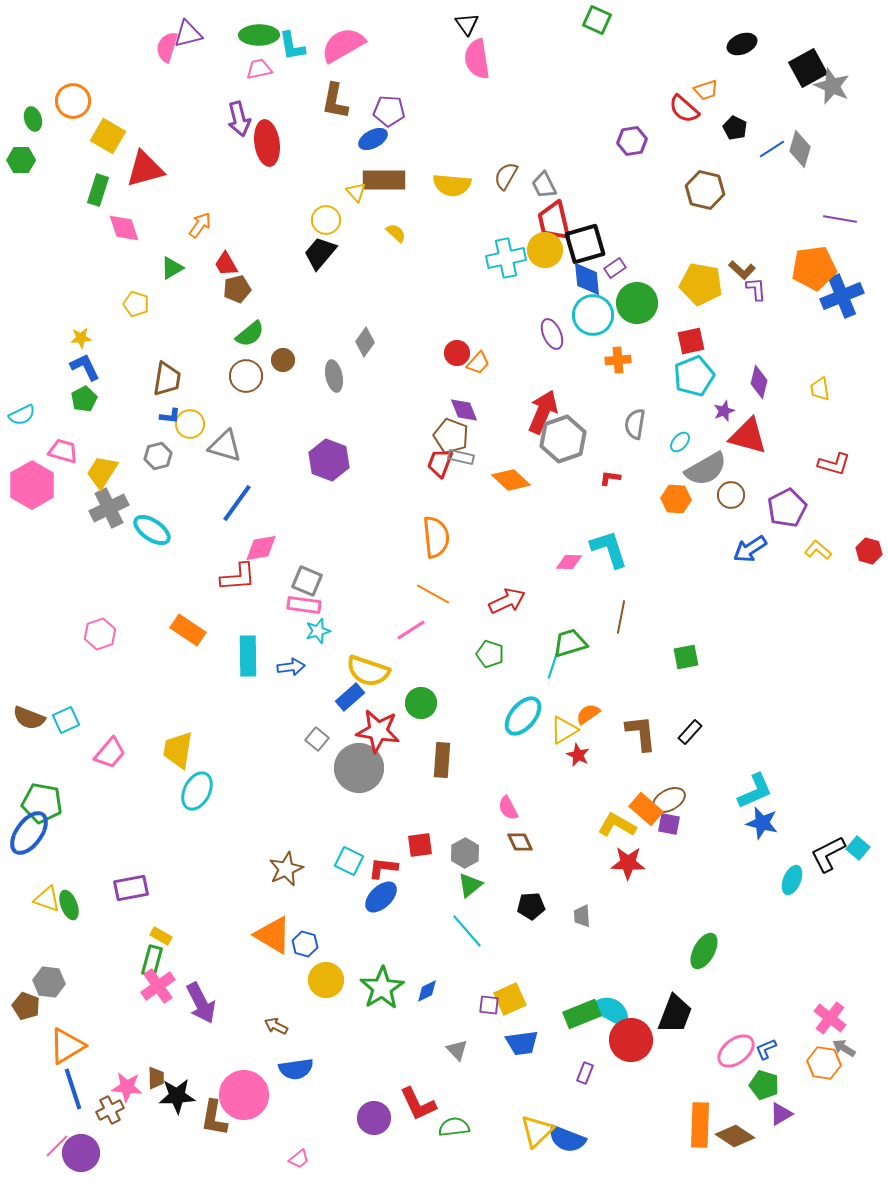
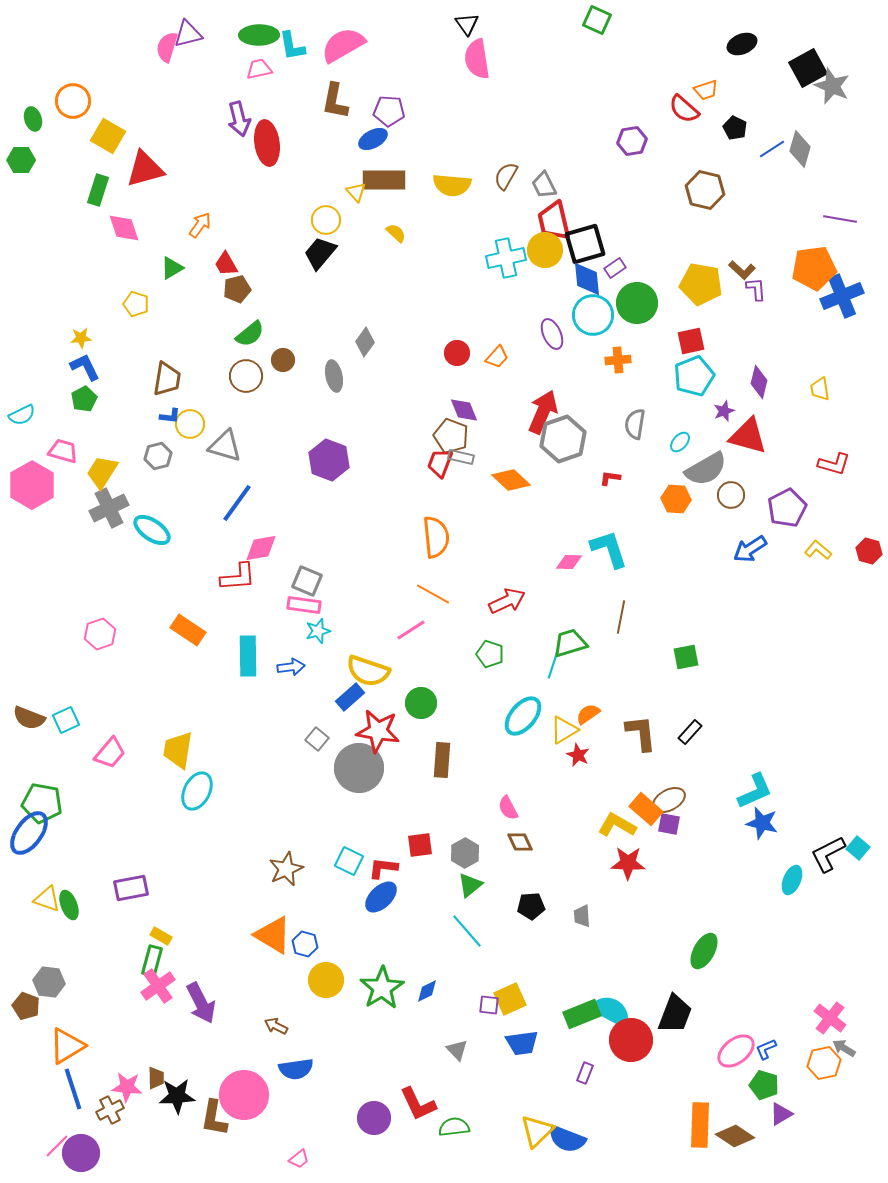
orange trapezoid at (478, 363): moved 19 px right, 6 px up
orange hexagon at (824, 1063): rotated 20 degrees counterclockwise
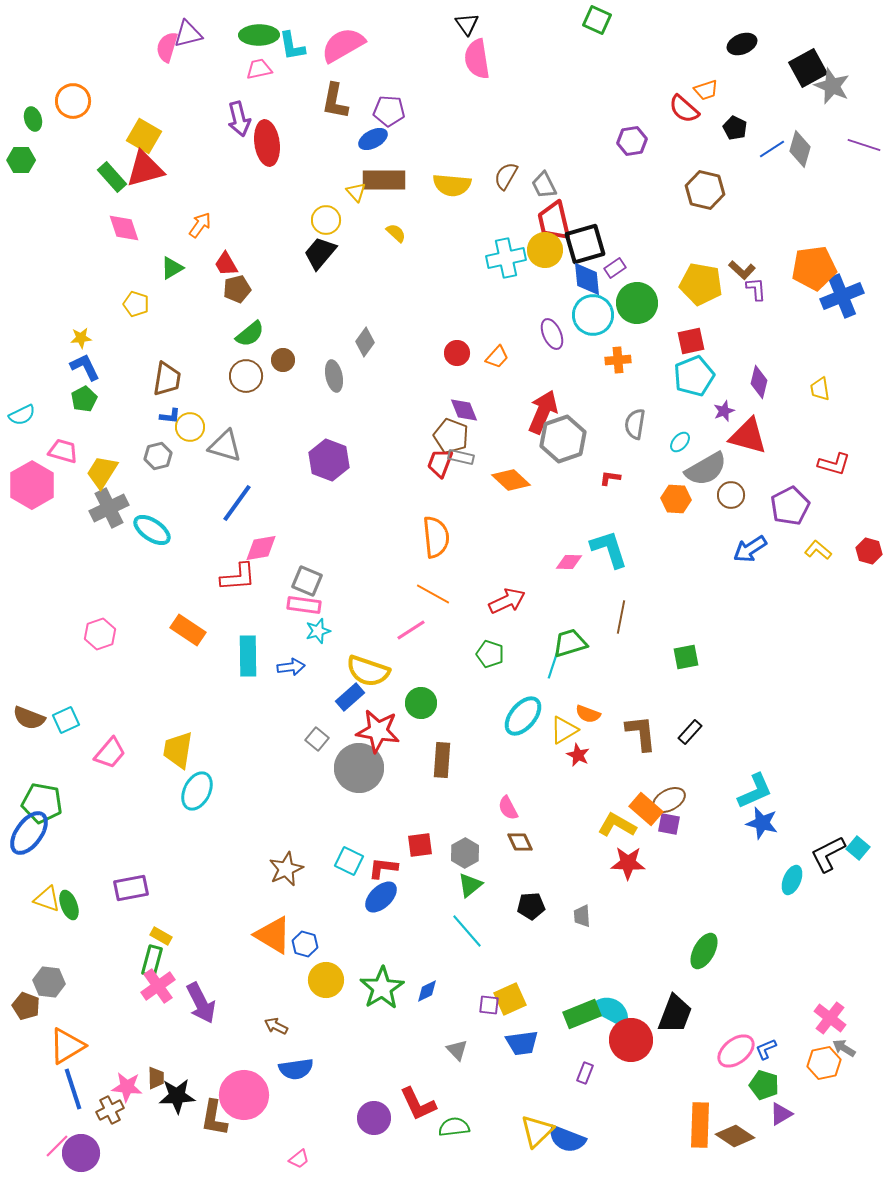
yellow square at (108, 136): moved 36 px right
green rectangle at (98, 190): moved 14 px right, 13 px up; rotated 60 degrees counterclockwise
purple line at (840, 219): moved 24 px right, 74 px up; rotated 8 degrees clockwise
yellow circle at (190, 424): moved 3 px down
purple pentagon at (787, 508): moved 3 px right, 2 px up
orange semicircle at (588, 714): rotated 125 degrees counterclockwise
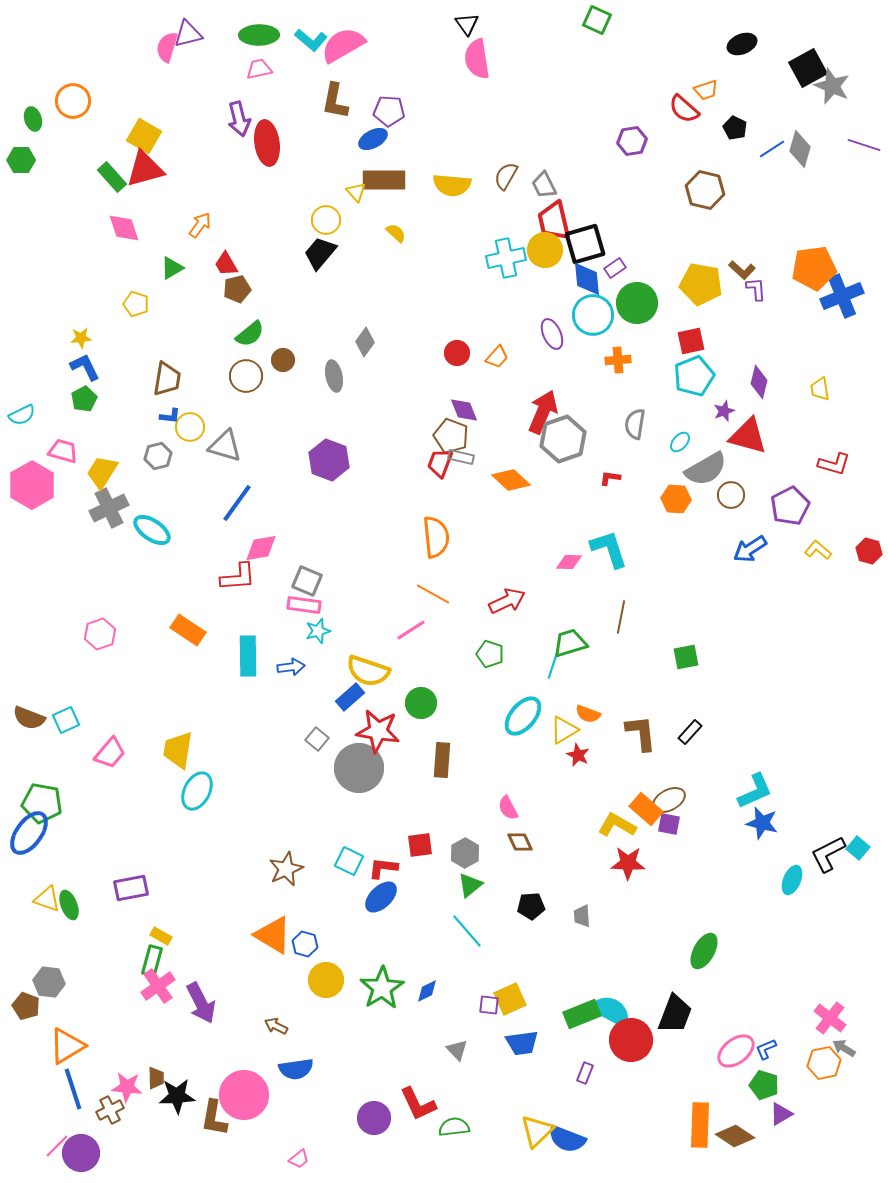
cyan L-shape at (292, 46): moved 19 px right, 6 px up; rotated 40 degrees counterclockwise
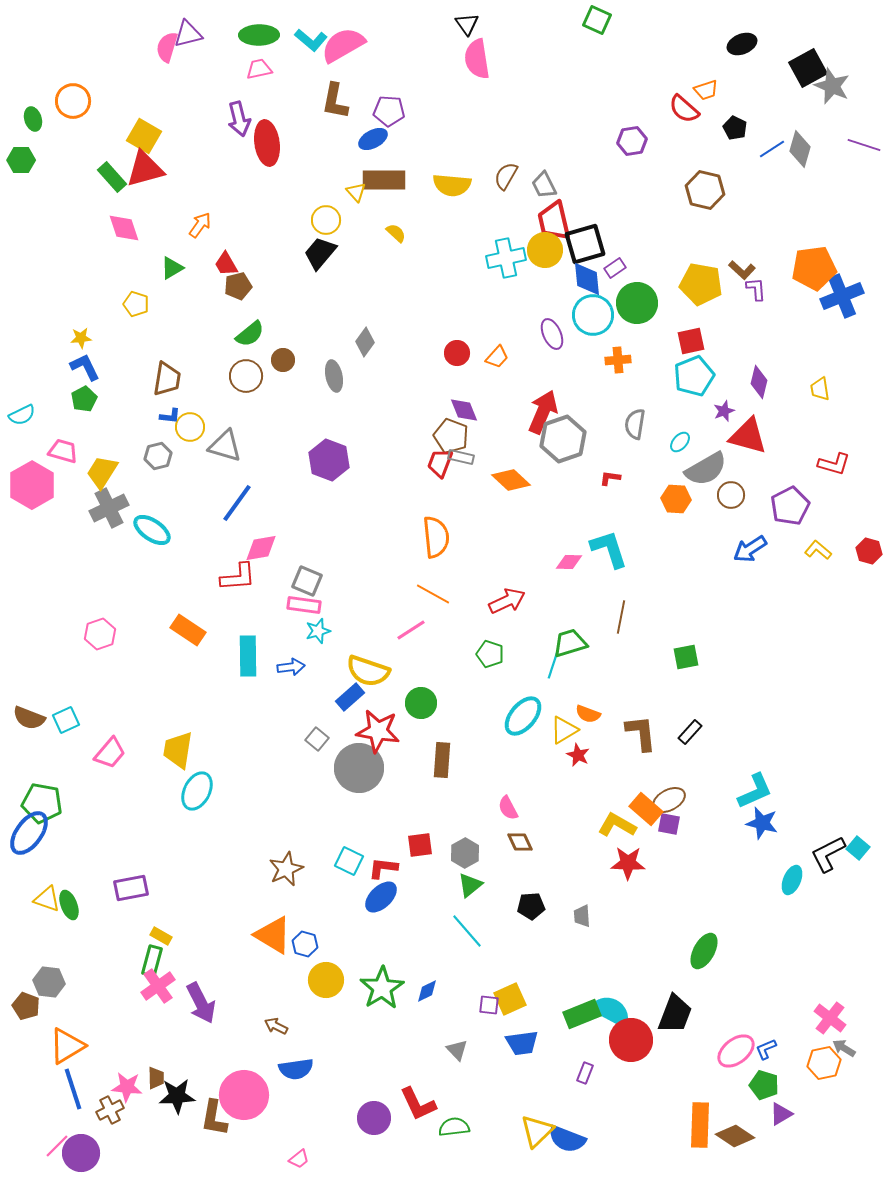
brown pentagon at (237, 289): moved 1 px right, 3 px up
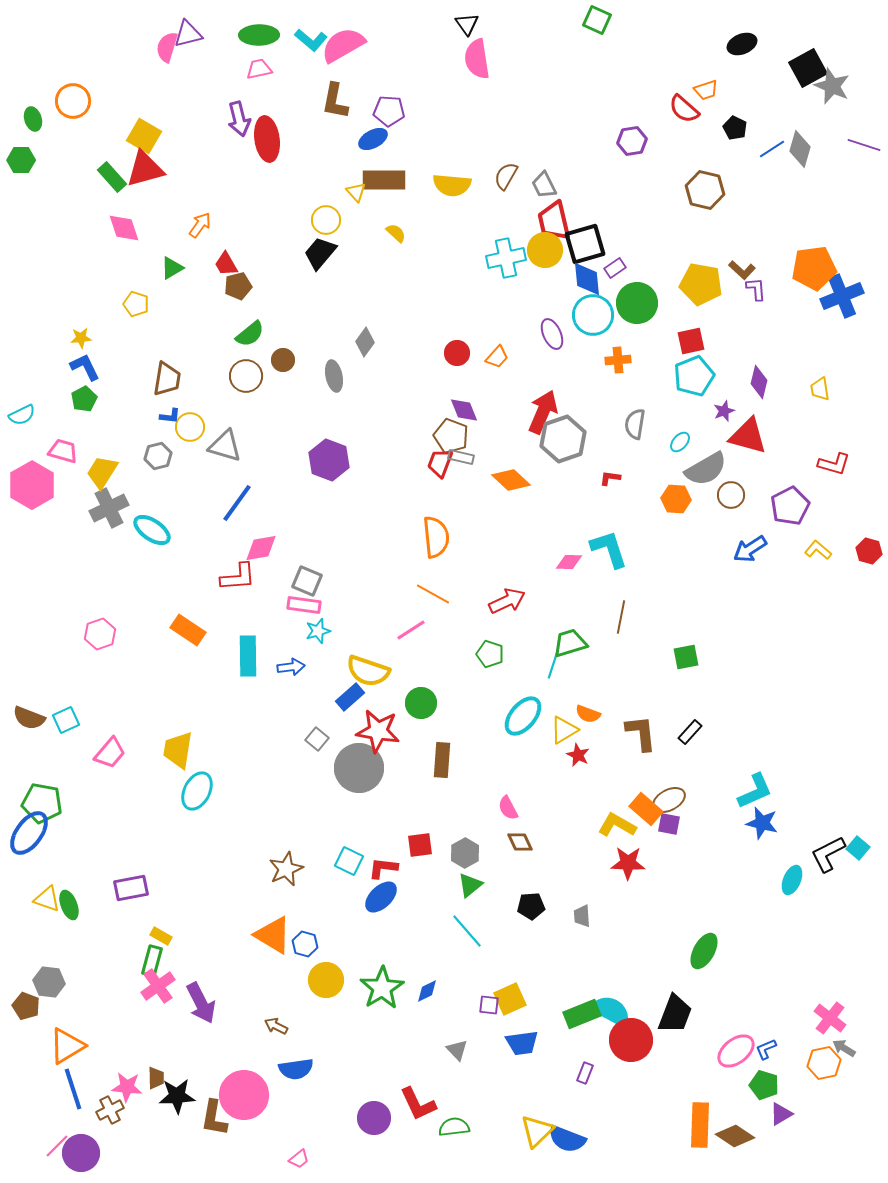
red ellipse at (267, 143): moved 4 px up
